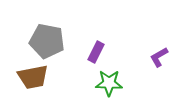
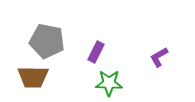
brown trapezoid: rotated 12 degrees clockwise
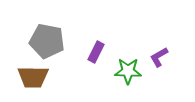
green star: moved 19 px right, 12 px up
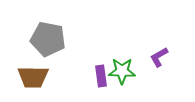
gray pentagon: moved 1 px right, 2 px up
purple rectangle: moved 5 px right, 24 px down; rotated 35 degrees counterclockwise
green star: moved 6 px left
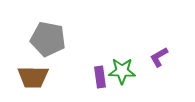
purple rectangle: moved 1 px left, 1 px down
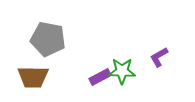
purple rectangle: rotated 70 degrees clockwise
